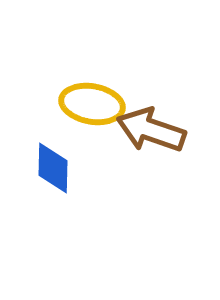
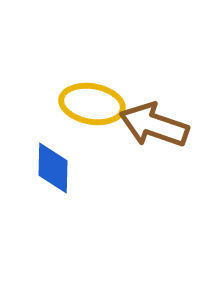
brown arrow: moved 3 px right, 5 px up
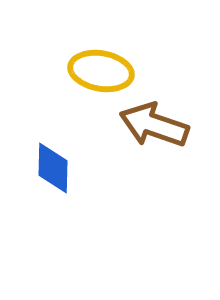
yellow ellipse: moved 9 px right, 33 px up
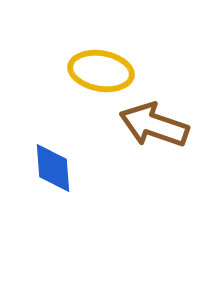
blue diamond: rotated 6 degrees counterclockwise
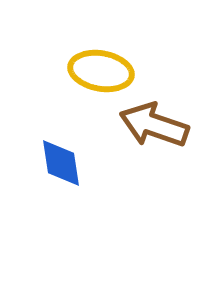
blue diamond: moved 8 px right, 5 px up; rotated 4 degrees counterclockwise
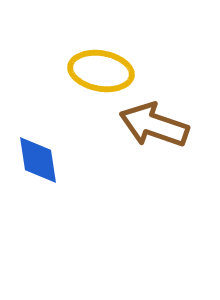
blue diamond: moved 23 px left, 3 px up
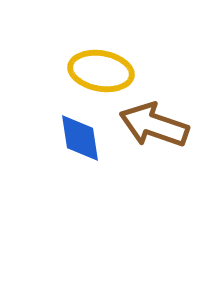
blue diamond: moved 42 px right, 22 px up
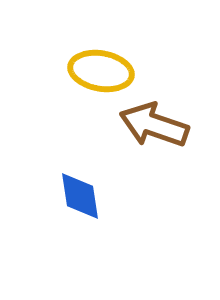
blue diamond: moved 58 px down
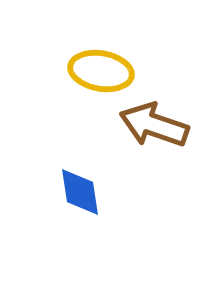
blue diamond: moved 4 px up
